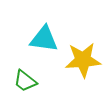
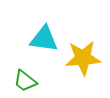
yellow star: moved 2 px up
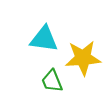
green trapezoid: moved 27 px right; rotated 30 degrees clockwise
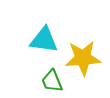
cyan triangle: moved 1 px down
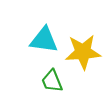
yellow star: moved 6 px up
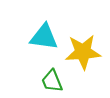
cyan triangle: moved 3 px up
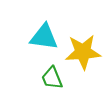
green trapezoid: moved 3 px up
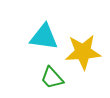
green trapezoid: rotated 20 degrees counterclockwise
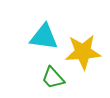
green trapezoid: moved 1 px right
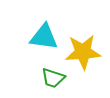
green trapezoid: rotated 30 degrees counterclockwise
